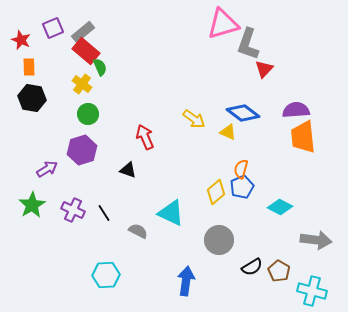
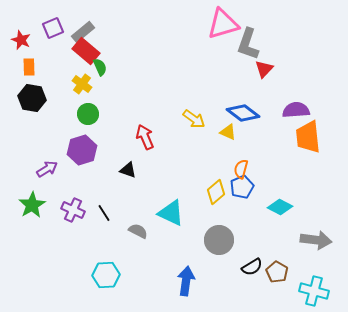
orange trapezoid: moved 5 px right
brown pentagon: moved 2 px left, 1 px down
cyan cross: moved 2 px right
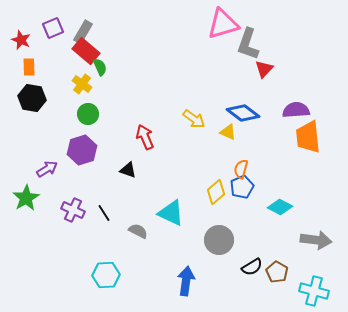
gray rectangle: rotated 20 degrees counterclockwise
green star: moved 6 px left, 7 px up
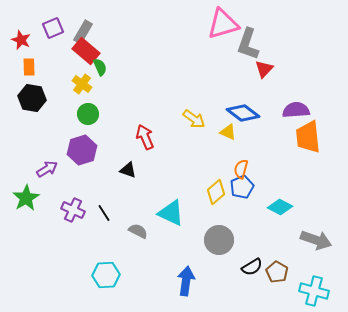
gray arrow: rotated 12 degrees clockwise
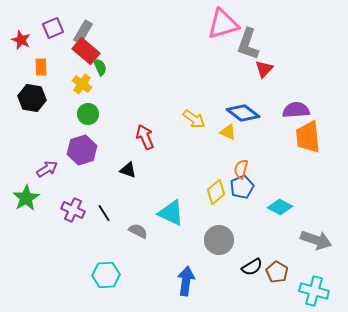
orange rectangle: moved 12 px right
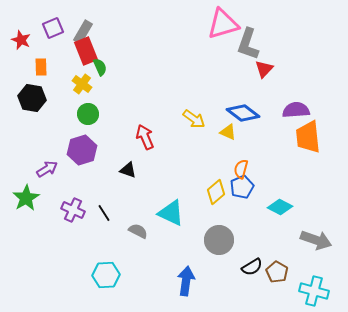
red rectangle: rotated 28 degrees clockwise
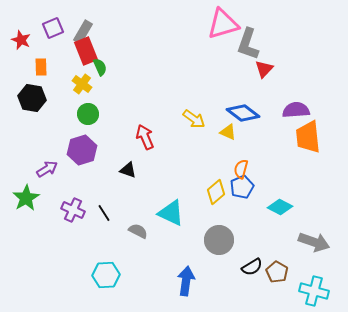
gray arrow: moved 2 px left, 2 px down
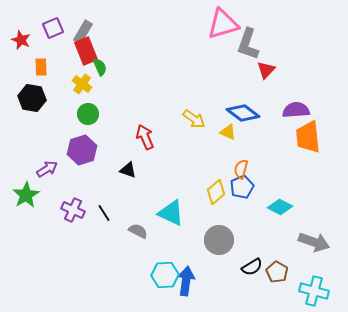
red triangle: moved 2 px right, 1 px down
green star: moved 3 px up
cyan hexagon: moved 59 px right
